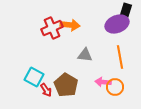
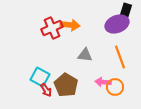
orange line: rotated 10 degrees counterclockwise
cyan square: moved 6 px right
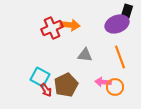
black rectangle: moved 1 px right, 1 px down
brown pentagon: rotated 15 degrees clockwise
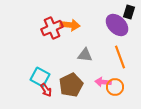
black rectangle: moved 2 px right, 1 px down
purple ellipse: moved 1 px down; rotated 65 degrees clockwise
brown pentagon: moved 5 px right
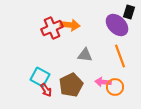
orange line: moved 1 px up
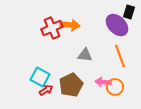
red arrow: rotated 88 degrees counterclockwise
